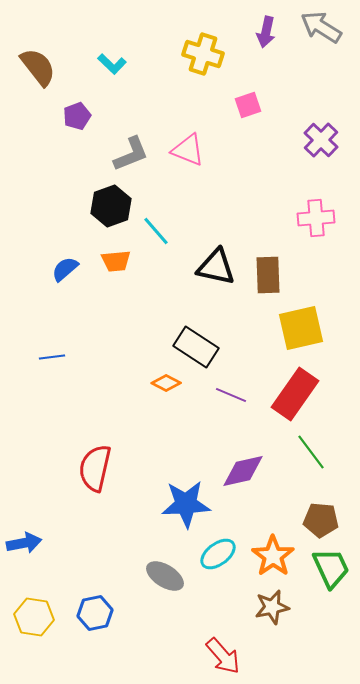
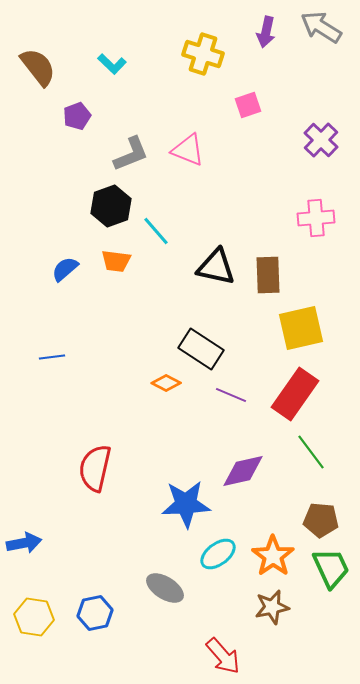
orange trapezoid: rotated 12 degrees clockwise
black rectangle: moved 5 px right, 2 px down
gray ellipse: moved 12 px down
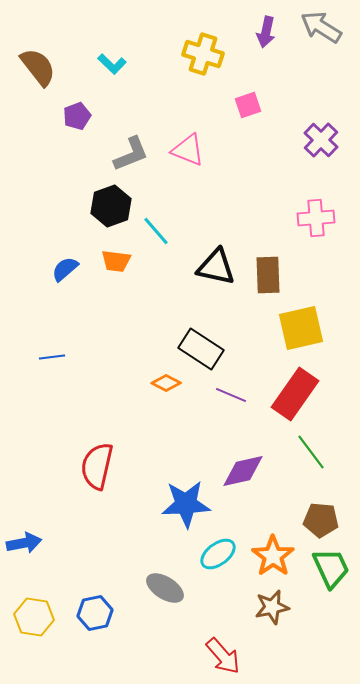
red semicircle: moved 2 px right, 2 px up
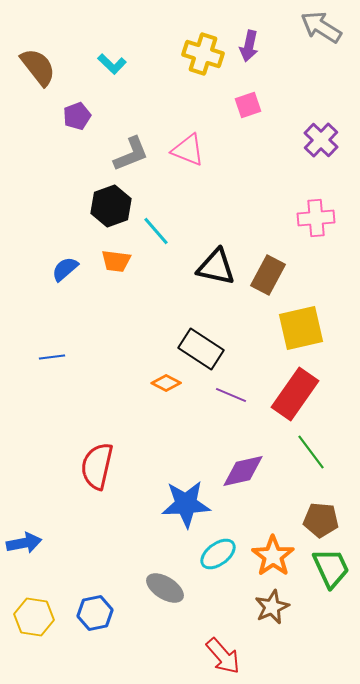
purple arrow: moved 17 px left, 14 px down
brown rectangle: rotated 30 degrees clockwise
brown star: rotated 12 degrees counterclockwise
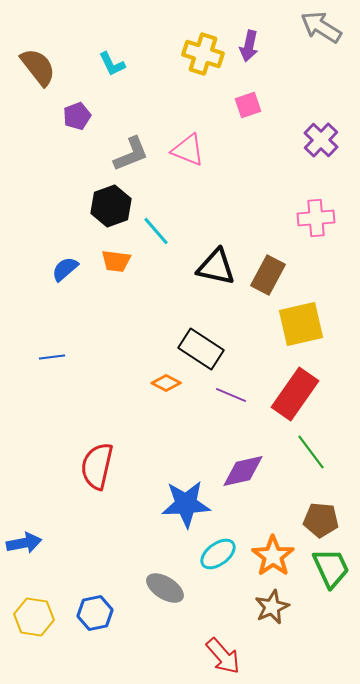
cyan L-shape: rotated 20 degrees clockwise
yellow square: moved 4 px up
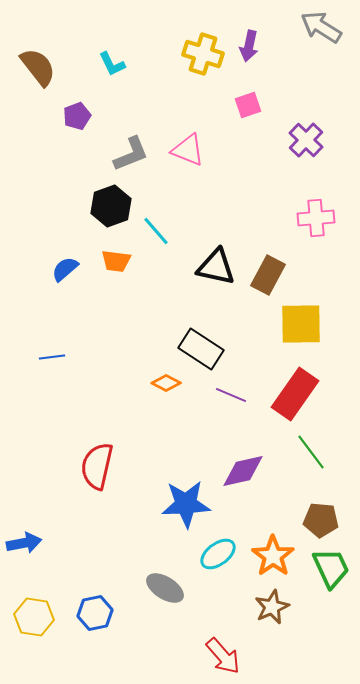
purple cross: moved 15 px left
yellow square: rotated 12 degrees clockwise
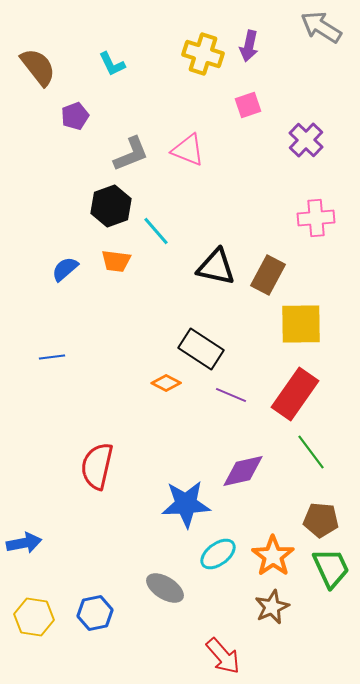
purple pentagon: moved 2 px left
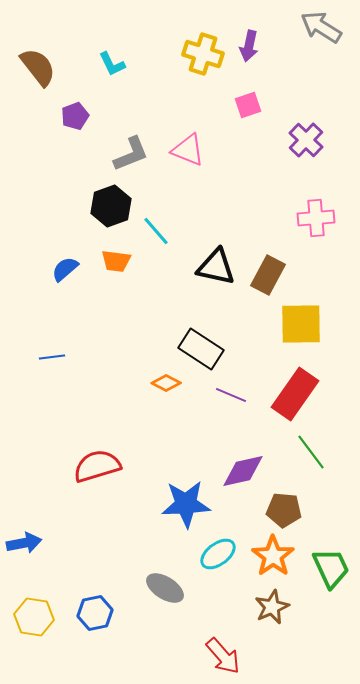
red semicircle: rotated 60 degrees clockwise
brown pentagon: moved 37 px left, 10 px up
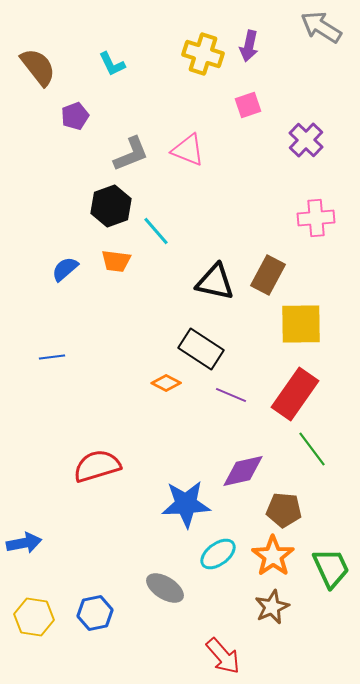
black triangle: moved 1 px left, 15 px down
green line: moved 1 px right, 3 px up
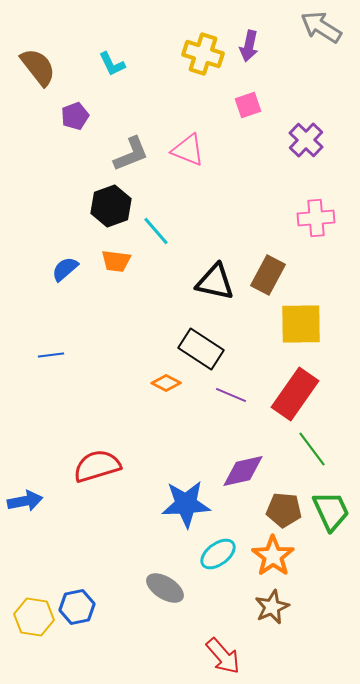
blue line: moved 1 px left, 2 px up
blue arrow: moved 1 px right, 42 px up
green trapezoid: moved 57 px up
blue hexagon: moved 18 px left, 6 px up
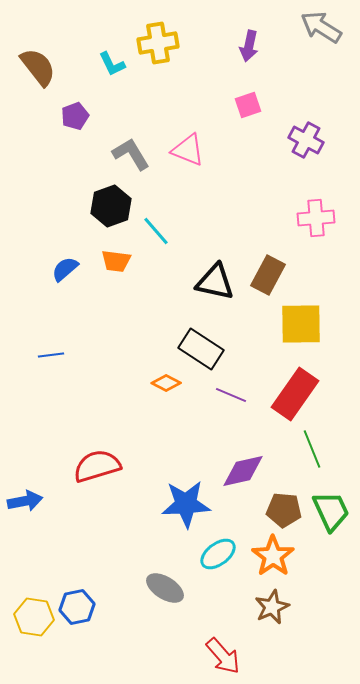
yellow cross: moved 45 px left, 11 px up; rotated 27 degrees counterclockwise
purple cross: rotated 16 degrees counterclockwise
gray L-shape: rotated 99 degrees counterclockwise
green line: rotated 15 degrees clockwise
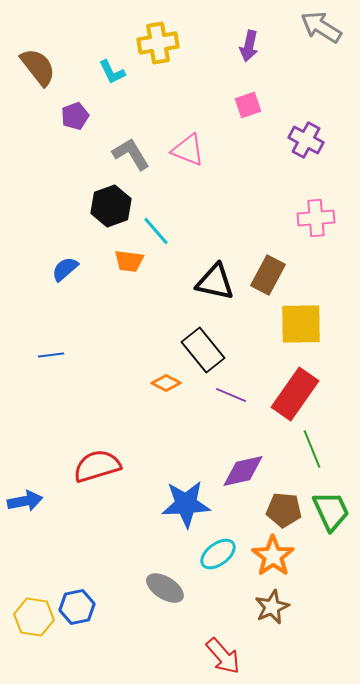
cyan L-shape: moved 8 px down
orange trapezoid: moved 13 px right
black rectangle: moved 2 px right, 1 px down; rotated 18 degrees clockwise
